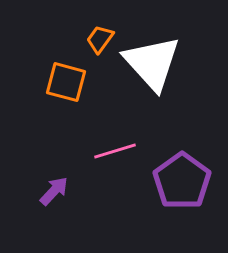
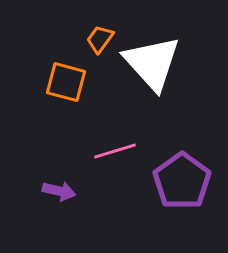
purple arrow: moved 5 px right; rotated 60 degrees clockwise
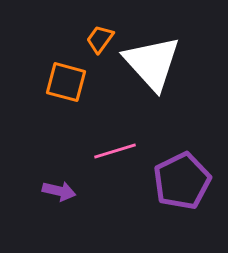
purple pentagon: rotated 10 degrees clockwise
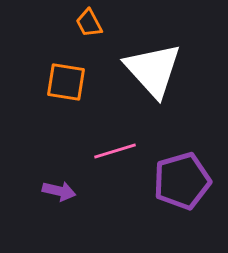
orange trapezoid: moved 11 px left, 16 px up; rotated 64 degrees counterclockwise
white triangle: moved 1 px right, 7 px down
orange square: rotated 6 degrees counterclockwise
purple pentagon: rotated 10 degrees clockwise
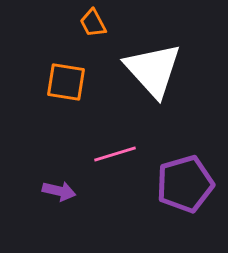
orange trapezoid: moved 4 px right
pink line: moved 3 px down
purple pentagon: moved 3 px right, 3 px down
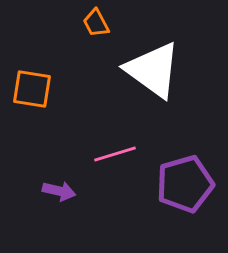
orange trapezoid: moved 3 px right
white triangle: rotated 12 degrees counterclockwise
orange square: moved 34 px left, 7 px down
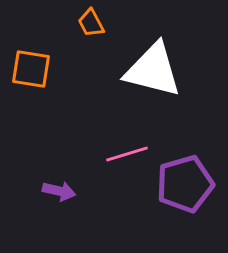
orange trapezoid: moved 5 px left
white triangle: rotated 22 degrees counterclockwise
orange square: moved 1 px left, 20 px up
pink line: moved 12 px right
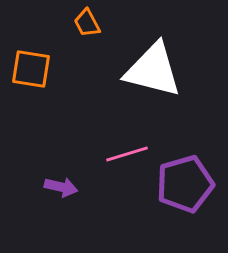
orange trapezoid: moved 4 px left
purple arrow: moved 2 px right, 4 px up
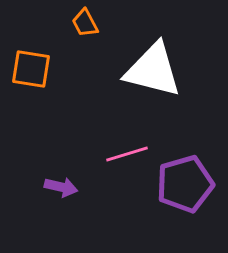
orange trapezoid: moved 2 px left
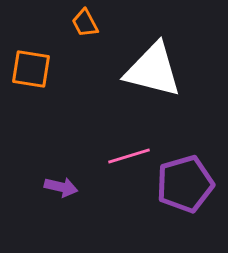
pink line: moved 2 px right, 2 px down
